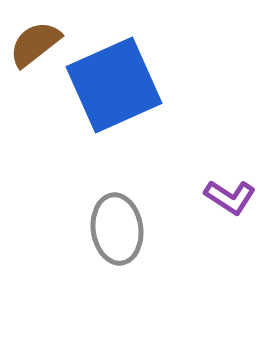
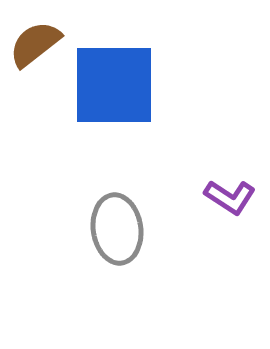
blue square: rotated 24 degrees clockwise
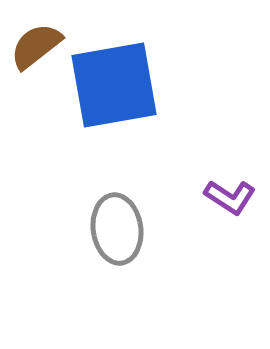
brown semicircle: moved 1 px right, 2 px down
blue square: rotated 10 degrees counterclockwise
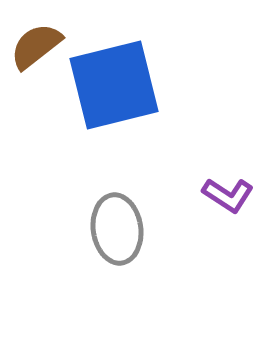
blue square: rotated 4 degrees counterclockwise
purple L-shape: moved 2 px left, 2 px up
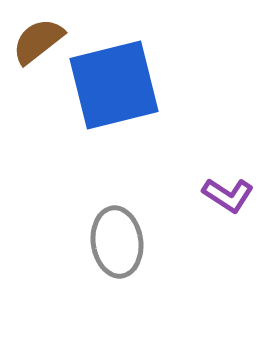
brown semicircle: moved 2 px right, 5 px up
gray ellipse: moved 13 px down
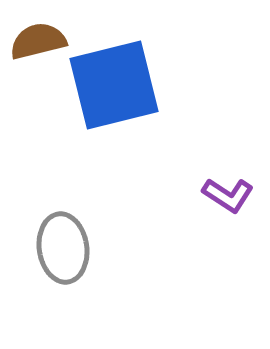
brown semicircle: rotated 24 degrees clockwise
gray ellipse: moved 54 px left, 6 px down
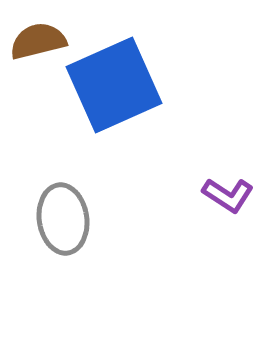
blue square: rotated 10 degrees counterclockwise
gray ellipse: moved 29 px up
